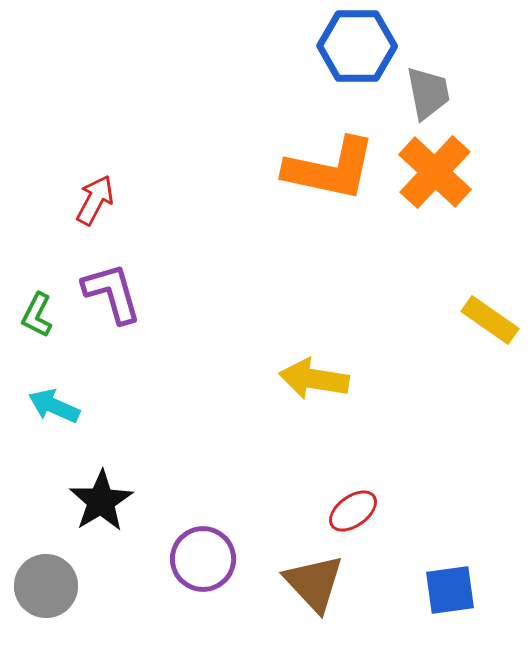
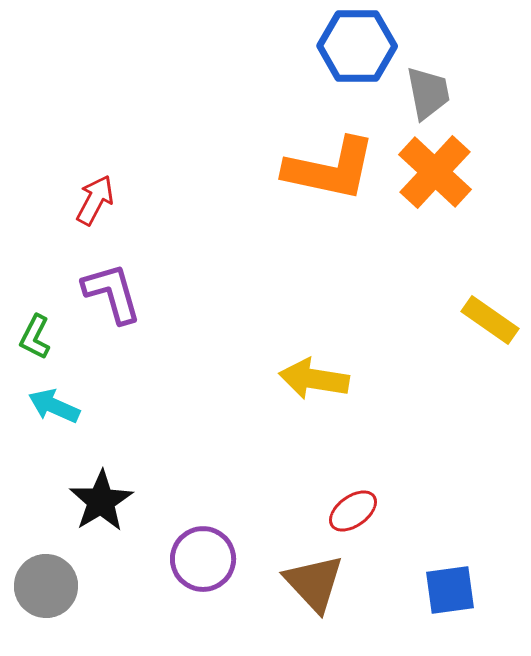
green L-shape: moved 2 px left, 22 px down
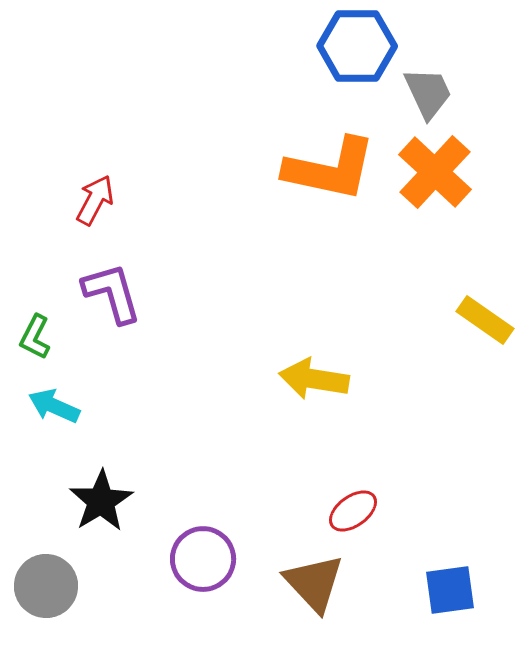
gray trapezoid: rotated 14 degrees counterclockwise
yellow rectangle: moved 5 px left
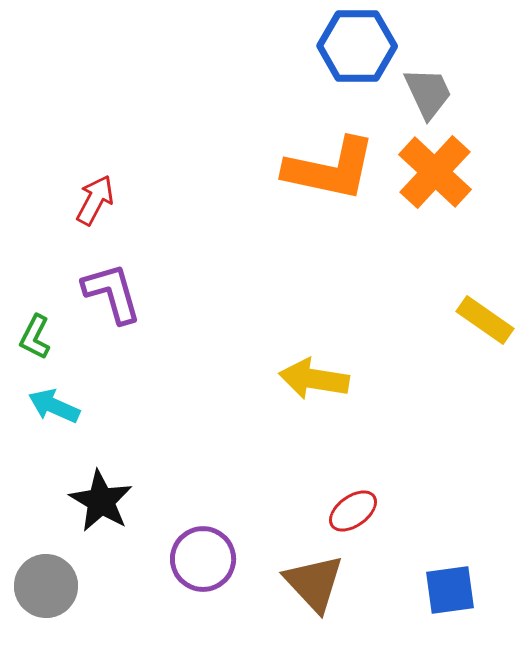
black star: rotated 10 degrees counterclockwise
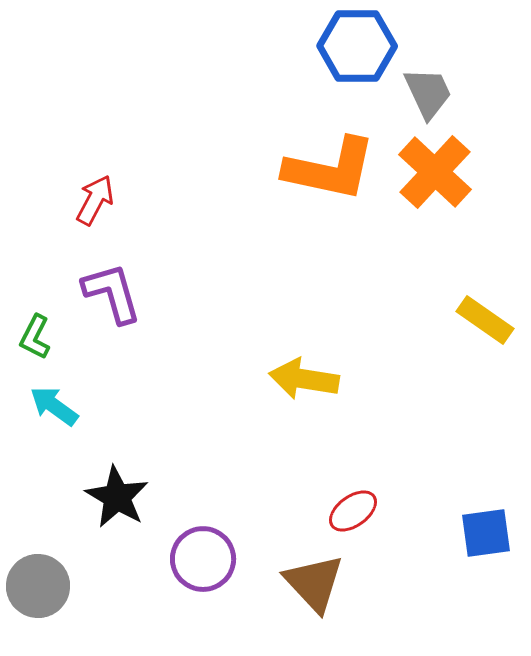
yellow arrow: moved 10 px left
cyan arrow: rotated 12 degrees clockwise
black star: moved 16 px right, 4 px up
gray circle: moved 8 px left
blue square: moved 36 px right, 57 px up
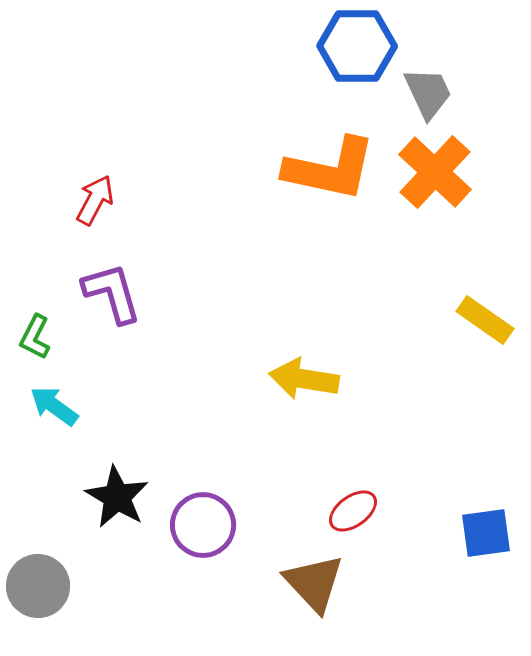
purple circle: moved 34 px up
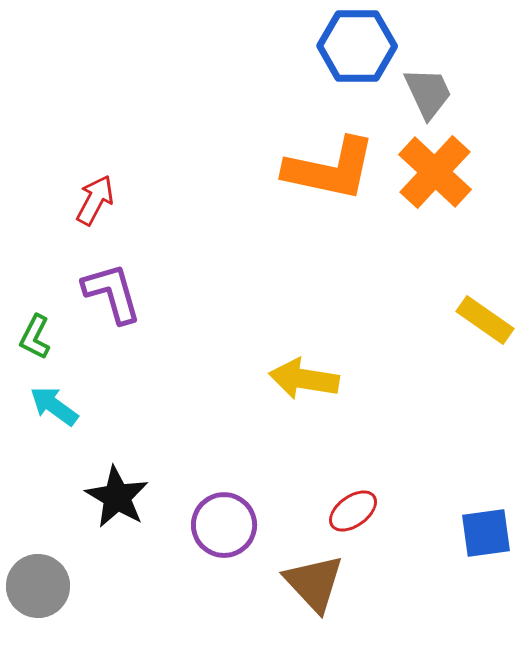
purple circle: moved 21 px right
